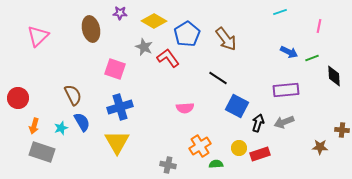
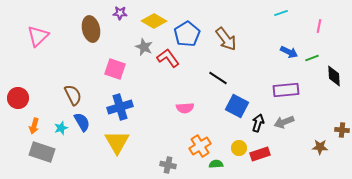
cyan line: moved 1 px right, 1 px down
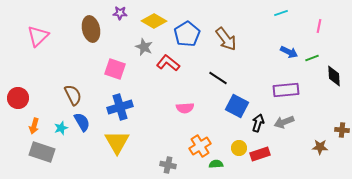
red L-shape: moved 5 px down; rotated 15 degrees counterclockwise
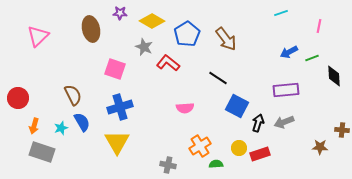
yellow diamond: moved 2 px left
blue arrow: rotated 126 degrees clockwise
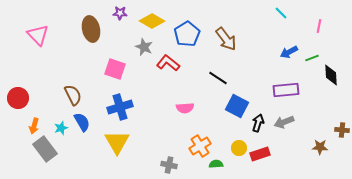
cyan line: rotated 64 degrees clockwise
pink triangle: moved 1 px up; rotated 30 degrees counterclockwise
black diamond: moved 3 px left, 1 px up
gray rectangle: moved 3 px right, 3 px up; rotated 35 degrees clockwise
gray cross: moved 1 px right
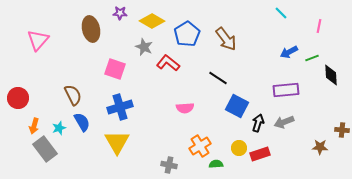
pink triangle: moved 5 px down; rotated 25 degrees clockwise
cyan star: moved 2 px left
